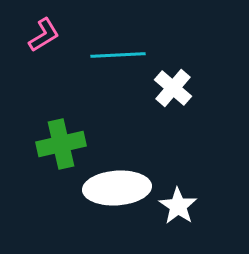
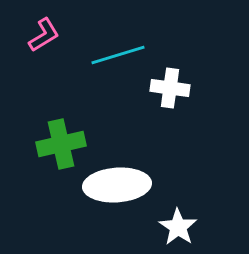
cyan line: rotated 14 degrees counterclockwise
white cross: moved 3 px left; rotated 33 degrees counterclockwise
white ellipse: moved 3 px up
white star: moved 21 px down
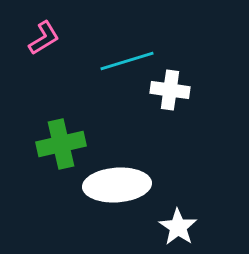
pink L-shape: moved 3 px down
cyan line: moved 9 px right, 6 px down
white cross: moved 2 px down
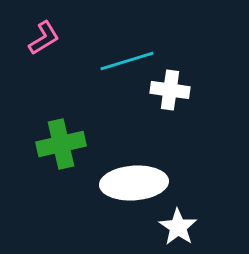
white ellipse: moved 17 px right, 2 px up
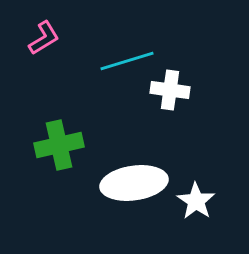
green cross: moved 2 px left, 1 px down
white ellipse: rotated 4 degrees counterclockwise
white star: moved 18 px right, 26 px up
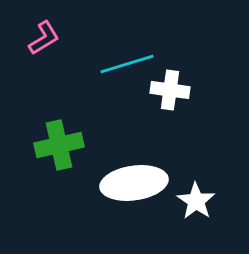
cyan line: moved 3 px down
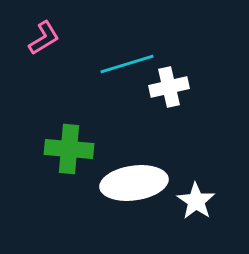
white cross: moved 1 px left, 3 px up; rotated 21 degrees counterclockwise
green cross: moved 10 px right, 4 px down; rotated 18 degrees clockwise
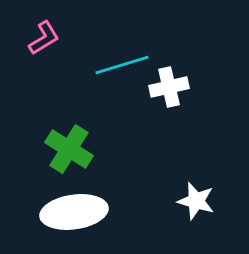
cyan line: moved 5 px left, 1 px down
green cross: rotated 27 degrees clockwise
white ellipse: moved 60 px left, 29 px down
white star: rotated 18 degrees counterclockwise
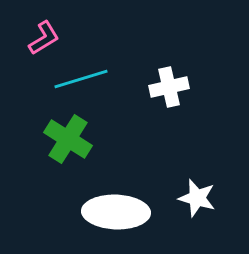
cyan line: moved 41 px left, 14 px down
green cross: moved 1 px left, 10 px up
white star: moved 1 px right, 3 px up
white ellipse: moved 42 px right; rotated 10 degrees clockwise
